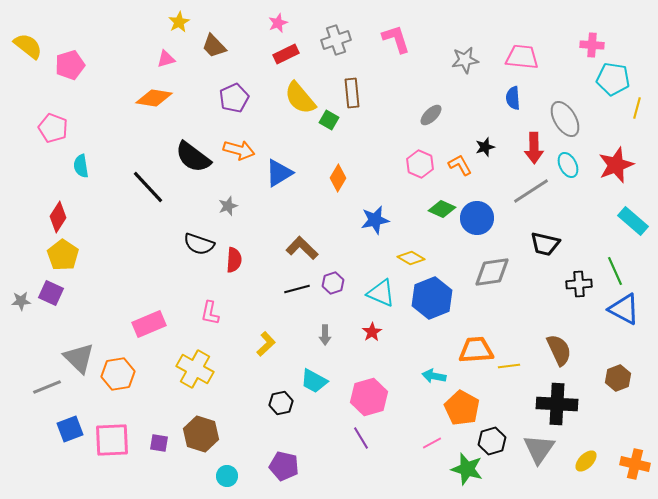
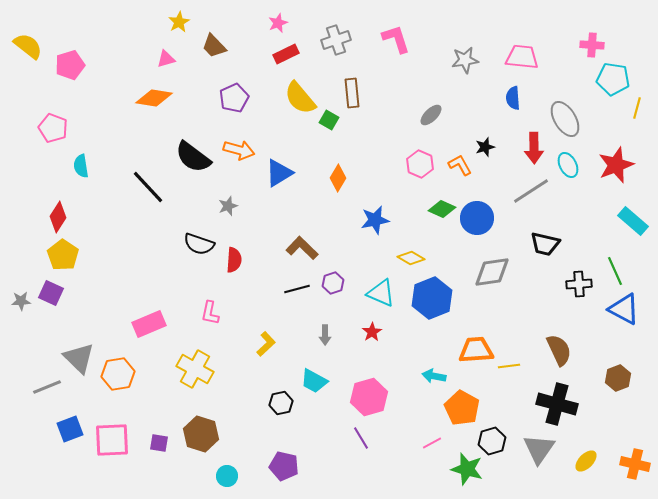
black cross at (557, 404): rotated 12 degrees clockwise
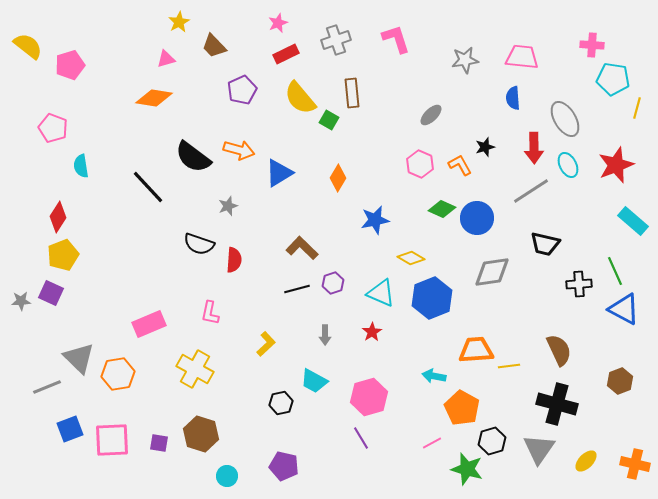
purple pentagon at (234, 98): moved 8 px right, 8 px up
yellow pentagon at (63, 255): rotated 16 degrees clockwise
brown hexagon at (618, 378): moved 2 px right, 3 px down
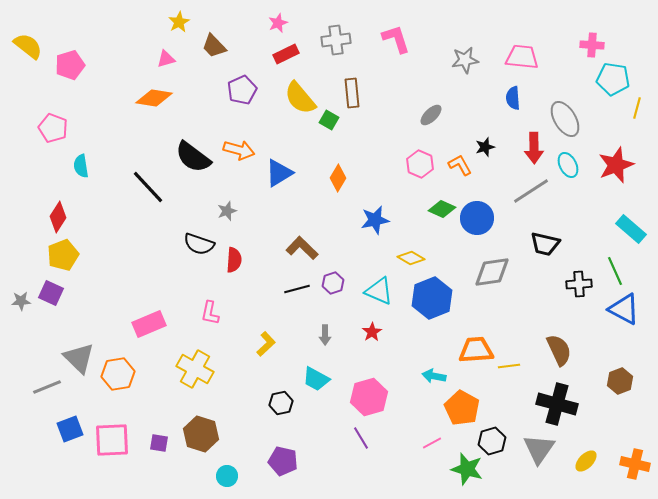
gray cross at (336, 40): rotated 12 degrees clockwise
gray star at (228, 206): moved 1 px left, 5 px down
cyan rectangle at (633, 221): moved 2 px left, 8 px down
cyan triangle at (381, 293): moved 2 px left, 2 px up
cyan trapezoid at (314, 381): moved 2 px right, 2 px up
purple pentagon at (284, 466): moved 1 px left, 5 px up
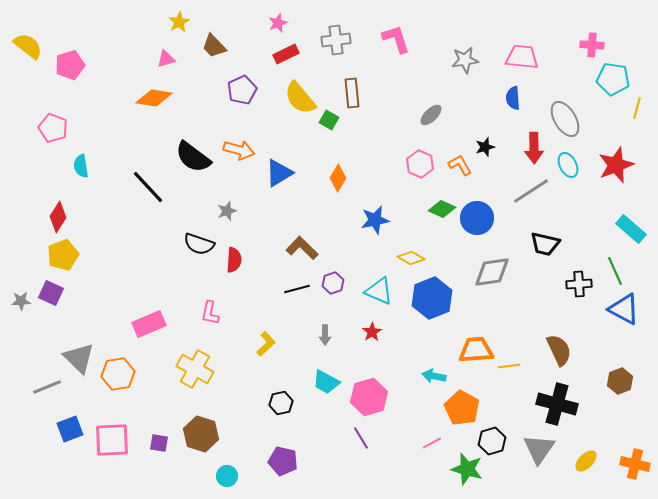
cyan trapezoid at (316, 379): moved 10 px right, 3 px down
